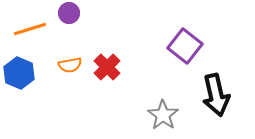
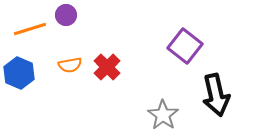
purple circle: moved 3 px left, 2 px down
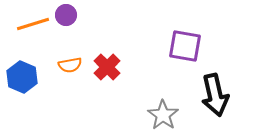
orange line: moved 3 px right, 5 px up
purple square: rotated 28 degrees counterclockwise
blue hexagon: moved 3 px right, 4 px down
black arrow: moved 1 px left
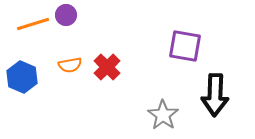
black arrow: rotated 15 degrees clockwise
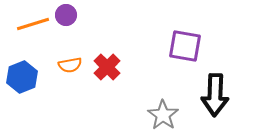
blue hexagon: rotated 16 degrees clockwise
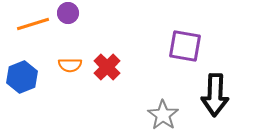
purple circle: moved 2 px right, 2 px up
orange semicircle: rotated 10 degrees clockwise
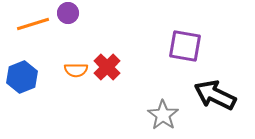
orange semicircle: moved 6 px right, 5 px down
black arrow: rotated 114 degrees clockwise
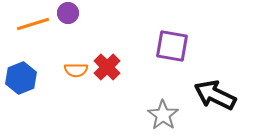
purple square: moved 13 px left
blue hexagon: moved 1 px left, 1 px down
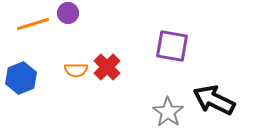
black arrow: moved 1 px left, 5 px down
gray star: moved 5 px right, 3 px up
